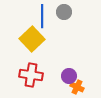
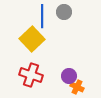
red cross: rotated 10 degrees clockwise
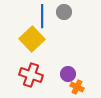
purple circle: moved 1 px left, 2 px up
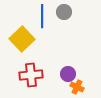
yellow square: moved 10 px left
red cross: rotated 25 degrees counterclockwise
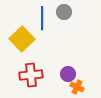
blue line: moved 2 px down
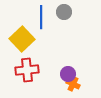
blue line: moved 1 px left, 1 px up
red cross: moved 4 px left, 5 px up
orange cross: moved 4 px left, 3 px up
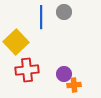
yellow square: moved 6 px left, 3 px down
purple circle: moved 4 px left
orange cross: moved 1 px right, 1 px down; rotated 32 degrees counterclockwise
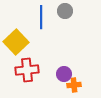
gray circle: moved 1 px right, 1 px up
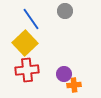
blue line: moved 10 px left, 2 px down; rotated 35 degrees counterclockwise
yellow square: moved 9 px right, 1 px down
